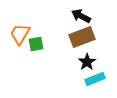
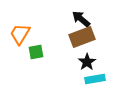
black arrow: moved 3 px down; rotated 12 degrees clockwise
green square: moved 8 px down
cyan rectangle: rotated 12 degrees clockwise
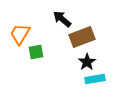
black arrow: moved 19 px left
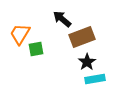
green square: moved 3 px up
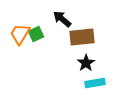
brown rectangle: rotated 15 degrees clockwise
green square: moved 15 px up; rotated 14 degrees counterclockwise
black star: moved 1 px left, 1 px down
cyan rectangle: moved 4 px down
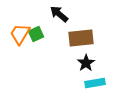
black arrow: moved 3 px left, 5 px up
brown rectangle: moved 1 px left, 1 px down
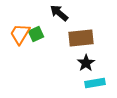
black arrow: moved 1 px up
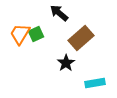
brown rectangle: rotated 35 degrees counterclockwise
black star: moved 20 px left
